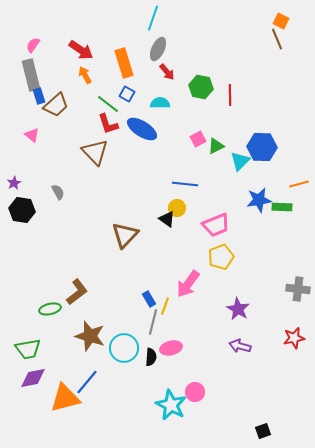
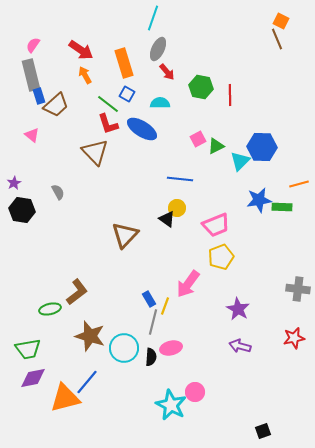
blue line at (185, 184): moved 5 px left, 5 px up
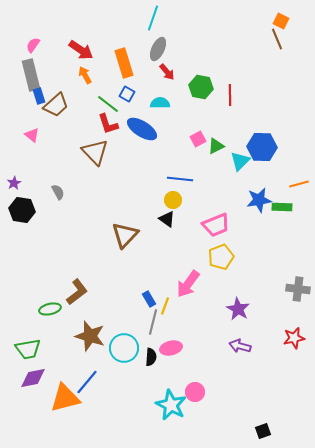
yellow circle at (177, 208): moved 4 px left, 8 px up
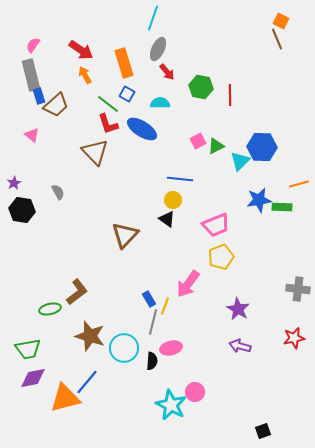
pink square at (198, 139): moved 2 px down
black semicircle at (151, 357): moved 1 px right, 4 px down
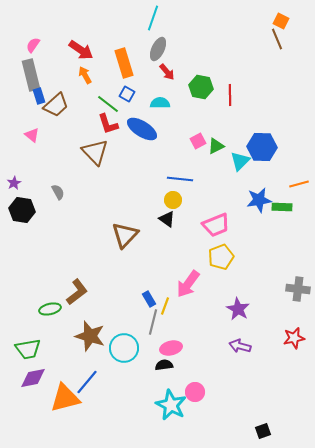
black semicircle at (152, 361): moved 12 px right, 4 px down; rotated 102 degrees counterclockwise
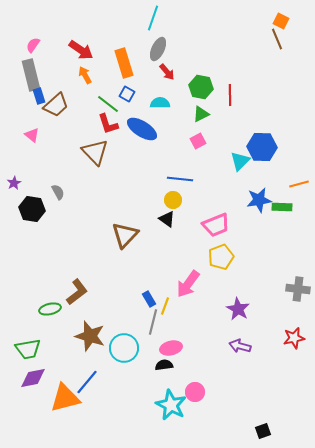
green triangle at (216, 146): moved 15 px left, 32 px up
black hexagon at (22, 210): moved 10 px right, 1 px up
